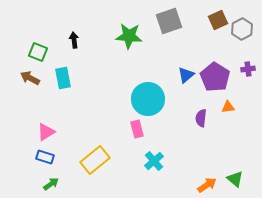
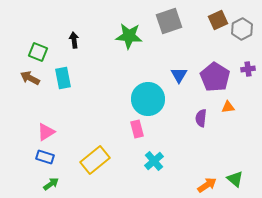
blue triangle: moved 7 px left; rotated 18 degrees counterclockwise
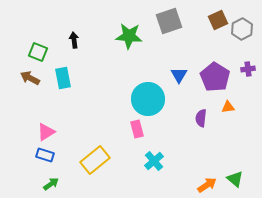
blue rectangle: moved 2 px up
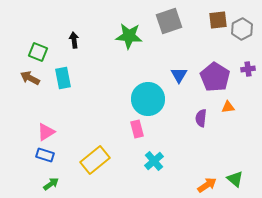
brown square: rotated 18 degrees clockwise
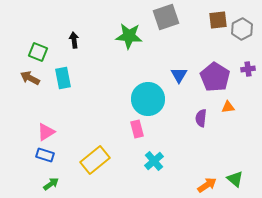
gray square: moved 3 px left, 4 px up
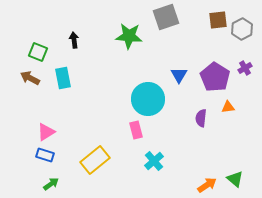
purple cross: moved 3 px left, 1 px up; rotated 24 degrees counterclockwise
pink rectangle: moved 1 px left, 1 px down
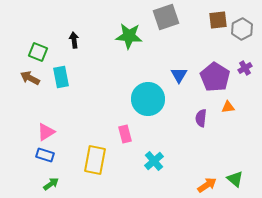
cyan rectangle: moved 2 px left, 1 px up
pink rectangle: moved 11 px left, 4 px down
yellow rectangle: rotated 40 degrees counterclockwise
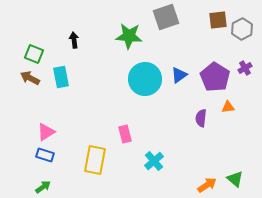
green square: moved 4 px left, 2 px down
blue triangle: rotated 24 degrees clockwise
cyan circle: moved 3 px left, 20 px up
green arrow: moved 8 px left, 3 px down
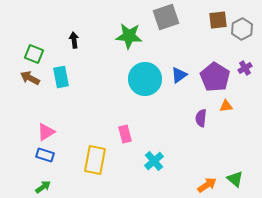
orange triangle: moved 2 px left, 1 px up
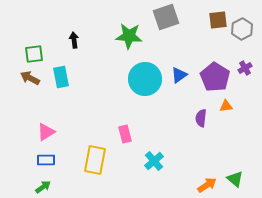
green square: rotated 30 degrees counterclockwise
blue rectangle: moved 1 px right, 5 px down; rotated 18 degrees counterclockwise
